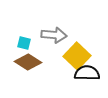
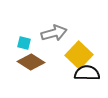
gray arrow: moved 2 px up; rotated 20 degrees counterclockwise
yellow square: moved 2 px right, 1 px up
brown diamond: moved 3 px right
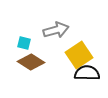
gray arrow: moved 2 px right, 3 px up
yellow square: rotated 12 degrees clockwise
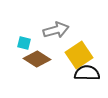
brown diamond: moved 6 px right, 3 px up
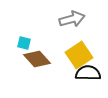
gray arrow: moved 16 px right, 11 px up
brown diamond: rotated 16 degrees clockwise
black semicircle: moved 1 px right
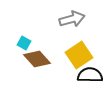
cyan square: rotated 16 degrees clockwise
black semicircle: moved 2 px right, 2 px down
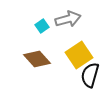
gray arrow: moved 4 px left
cyan square: moved 18 px right, 17 px up; rotated 24 degrees clockwise
black semicircle: rotated 75 degrees counterclockwise
